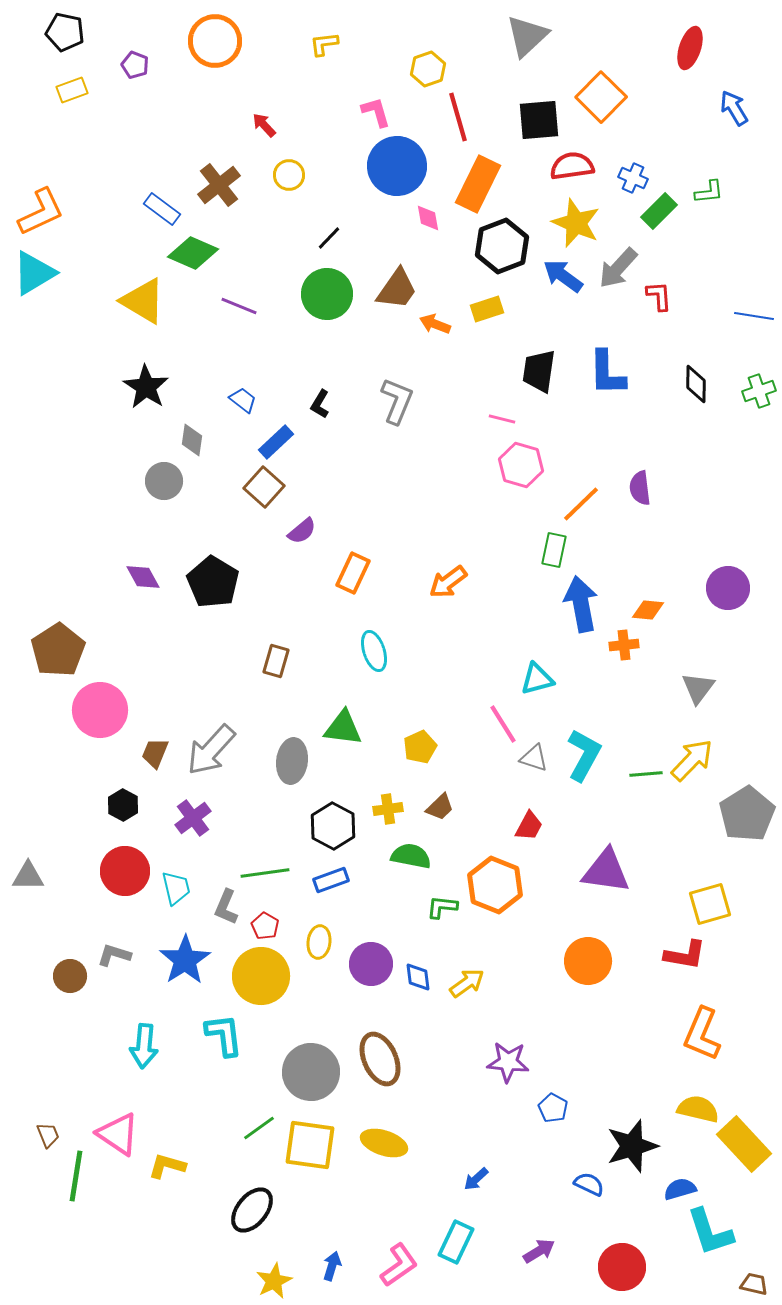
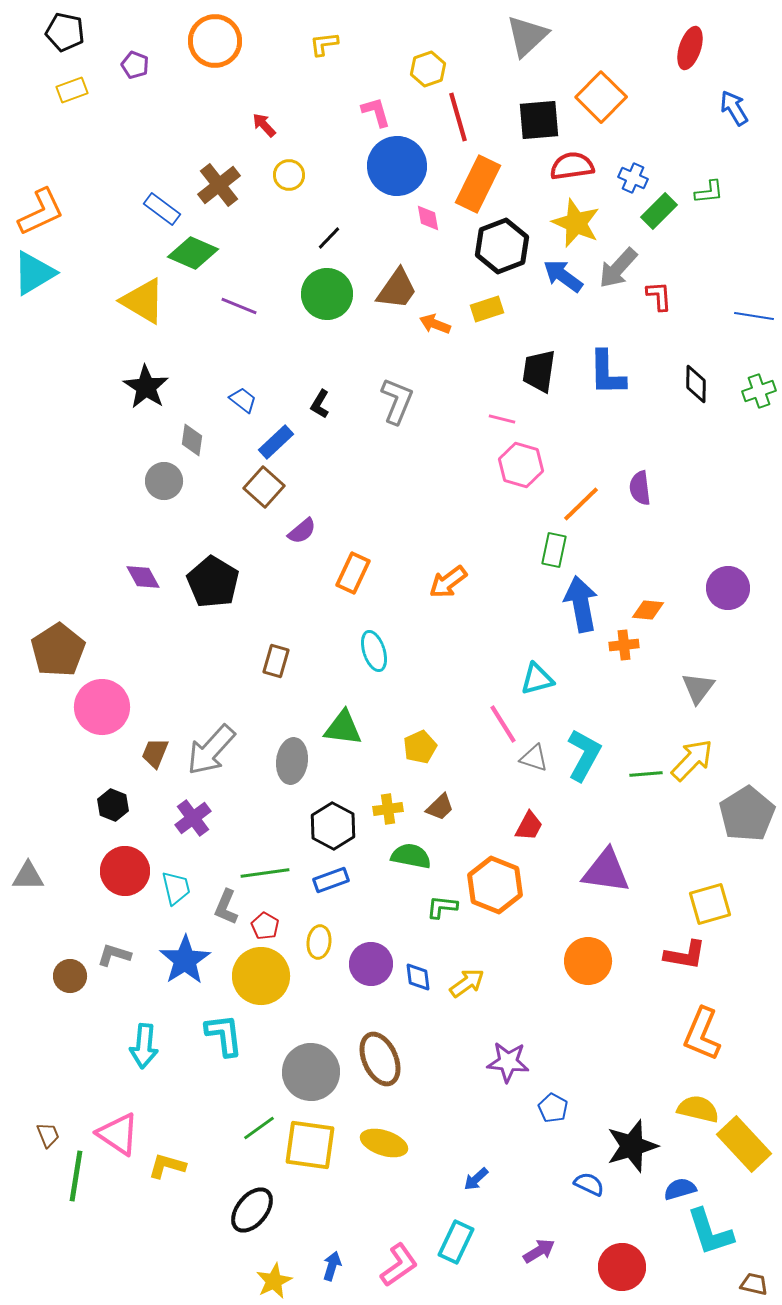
pink circle at (100, 710): moved 2 px right, 3 px up
black hexagon at (123, 805): moved 10 px left; rotated 8 degrees counterclockwise
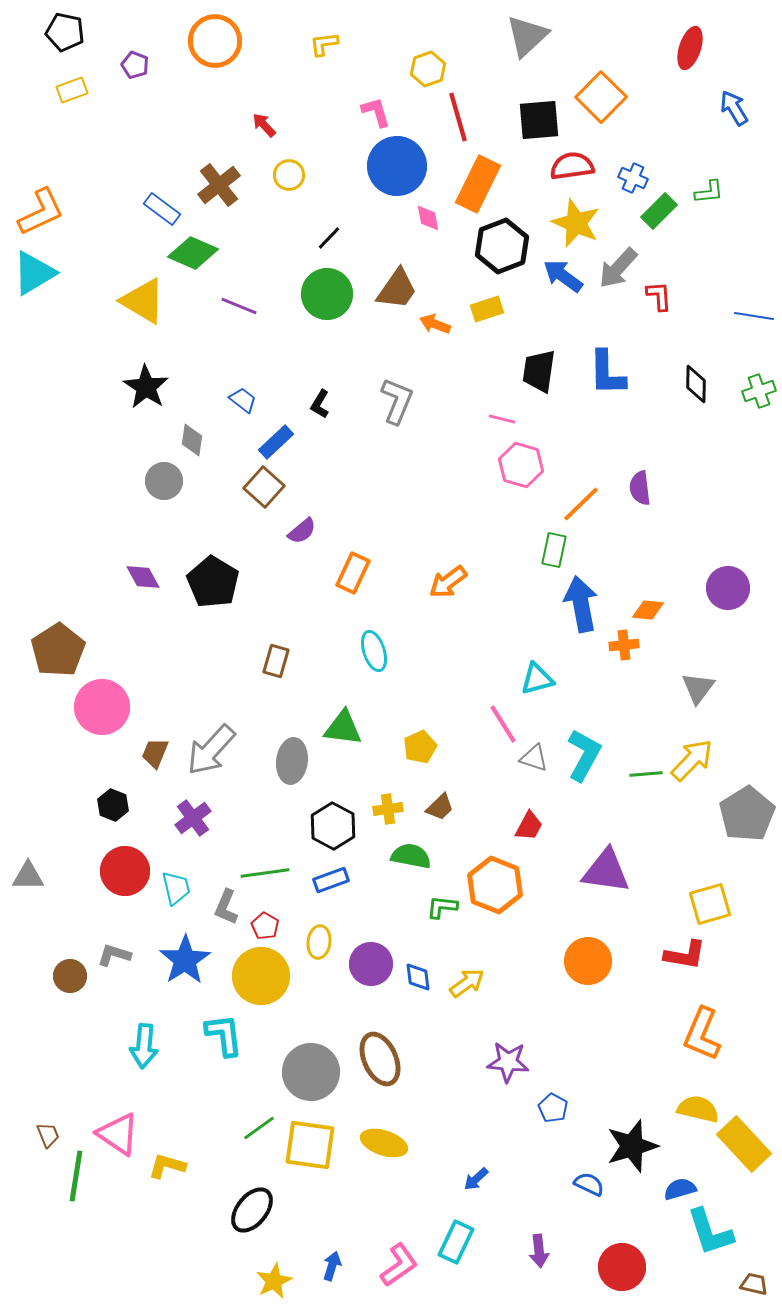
purple arrow at (539, 1251): rotated 116 degrees clockwise
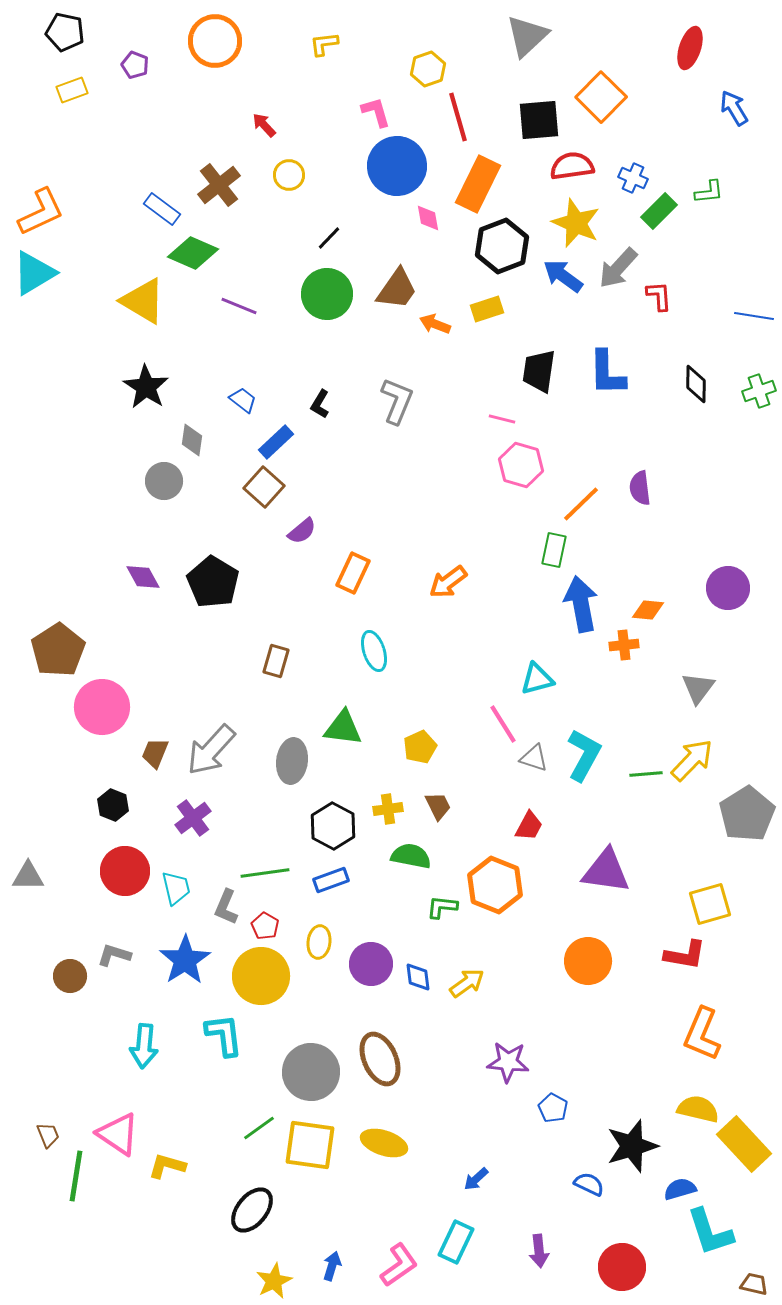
brown trapezoid at (440, 807): moved 2 px left, 1 px up; rotated 72 degrees counterclockwise
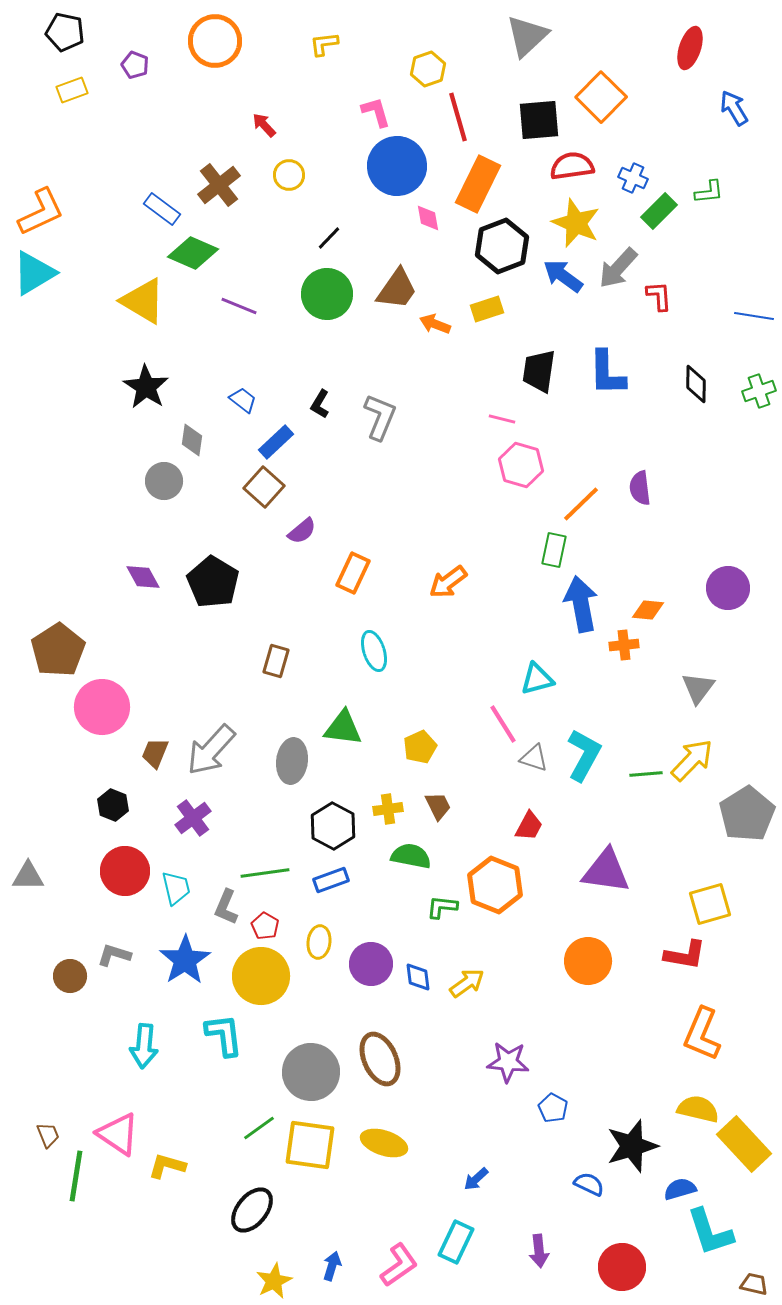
gray L-shape at (397, 401): moved 17 px left, 16 px down
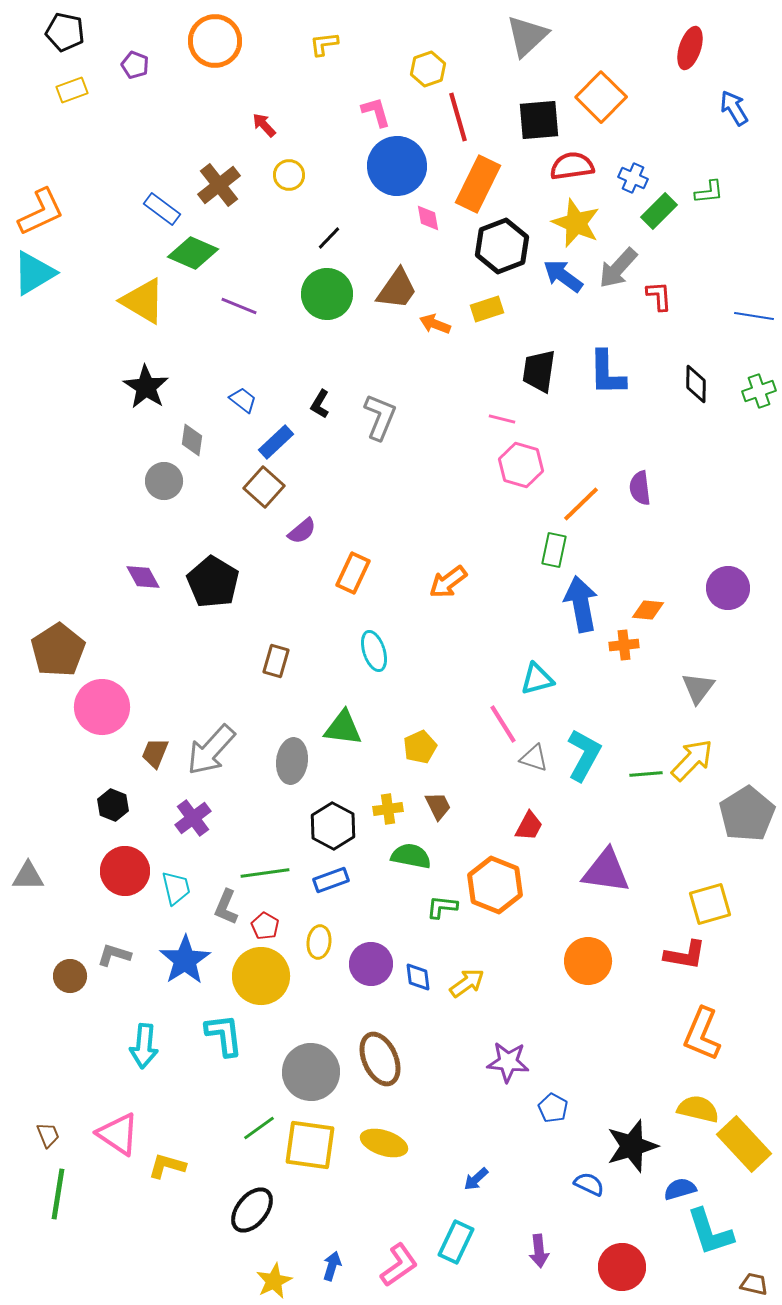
green line at (76, 1176): moved 18 px left, 18 px down
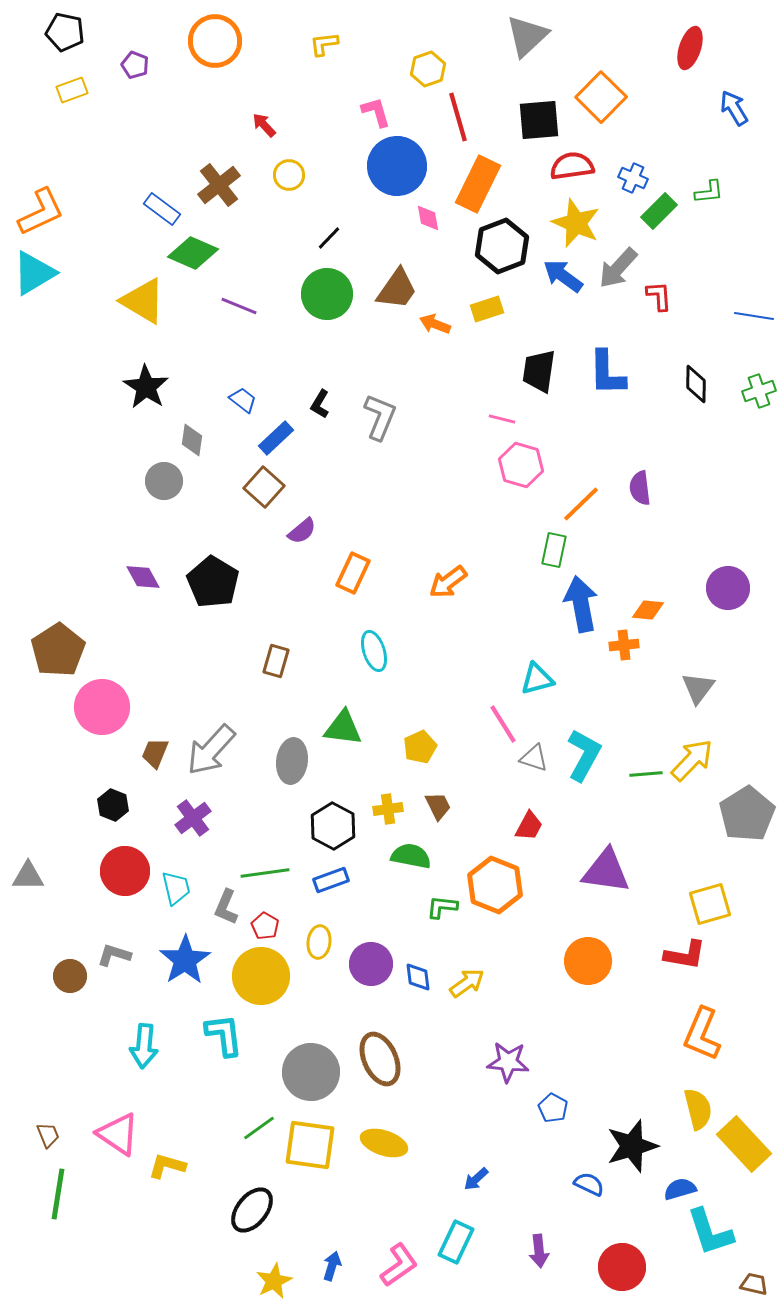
blue rectangle at (276, 442): moved 4 px up
yellow semicircle at (698, 1109): rotated 63 degrees clockwise
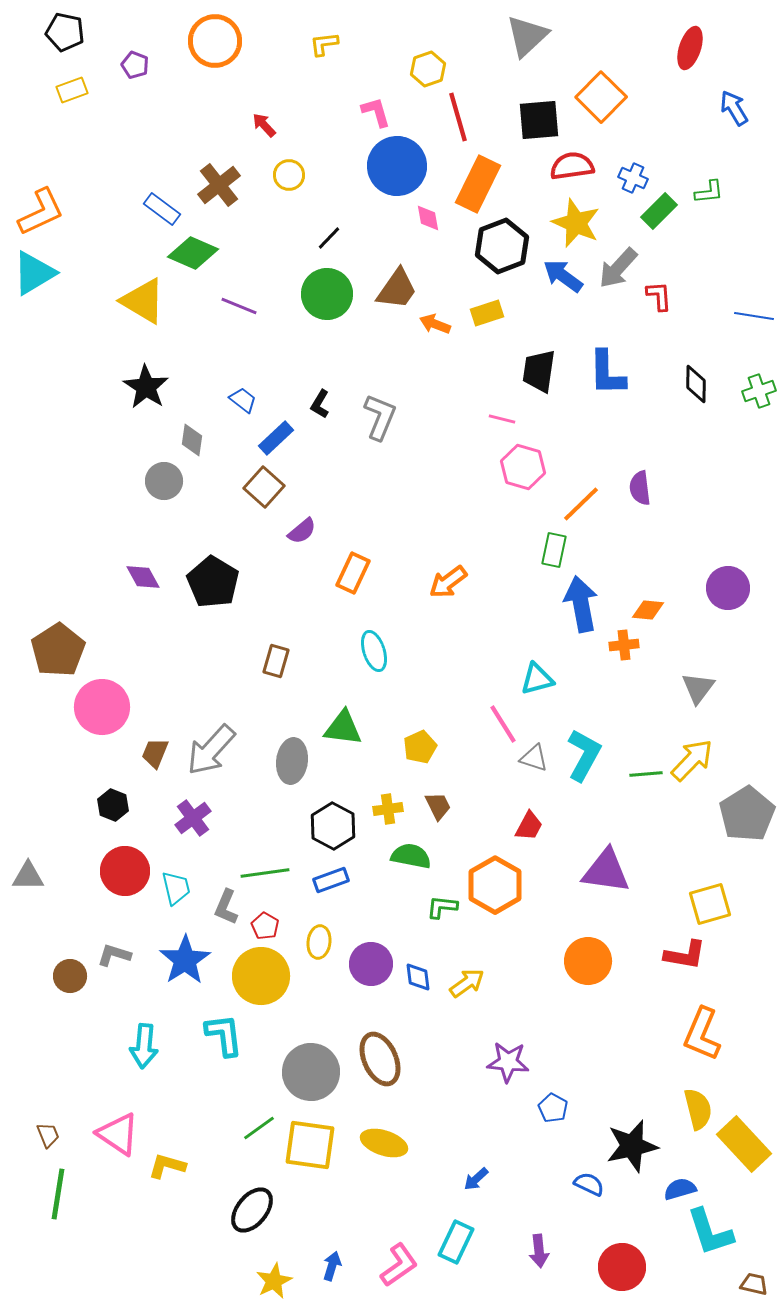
yellow rectangle at (487, 309): moved 4 px down
pink hexagon at (521, 465): moved 2 px right, 2 px down
orange hexagon at (495, 885): rotated 8 degrees clockwise
black star at (632, 1146): rotated 4 degrees clockwise
